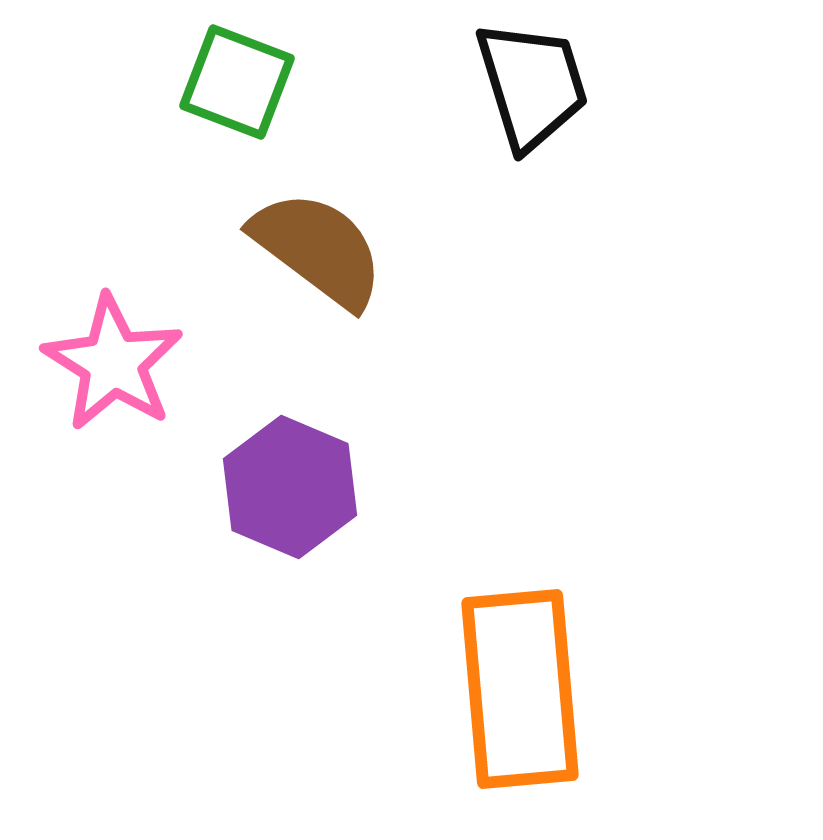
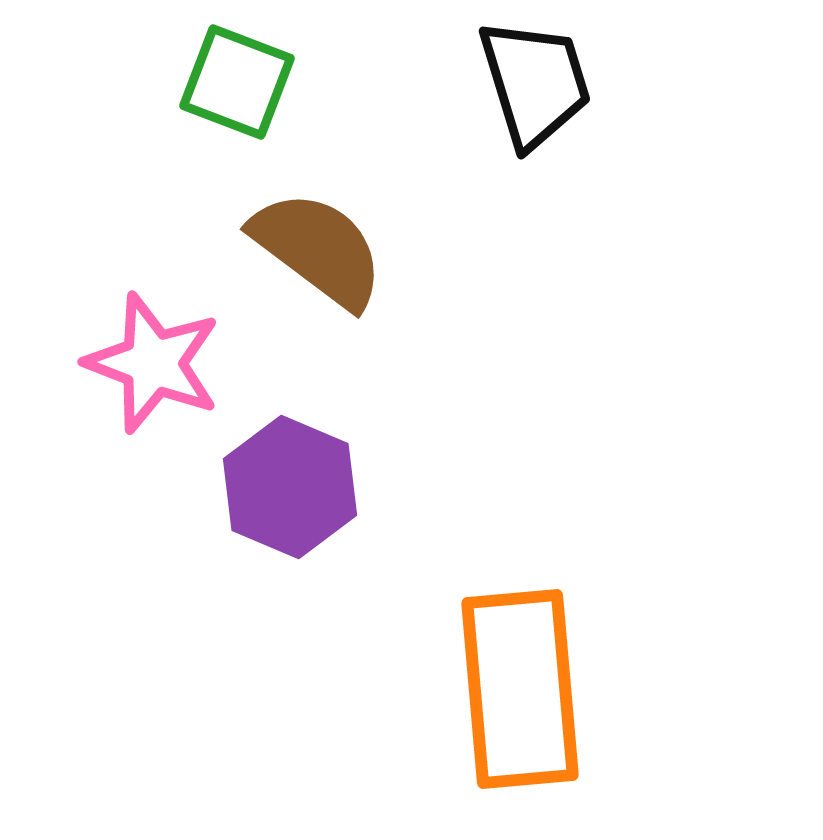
black trapezoid: moved 3 px right, 2 px up
pink star: moved 40 px right; rotated 11 degrees counterclockwise
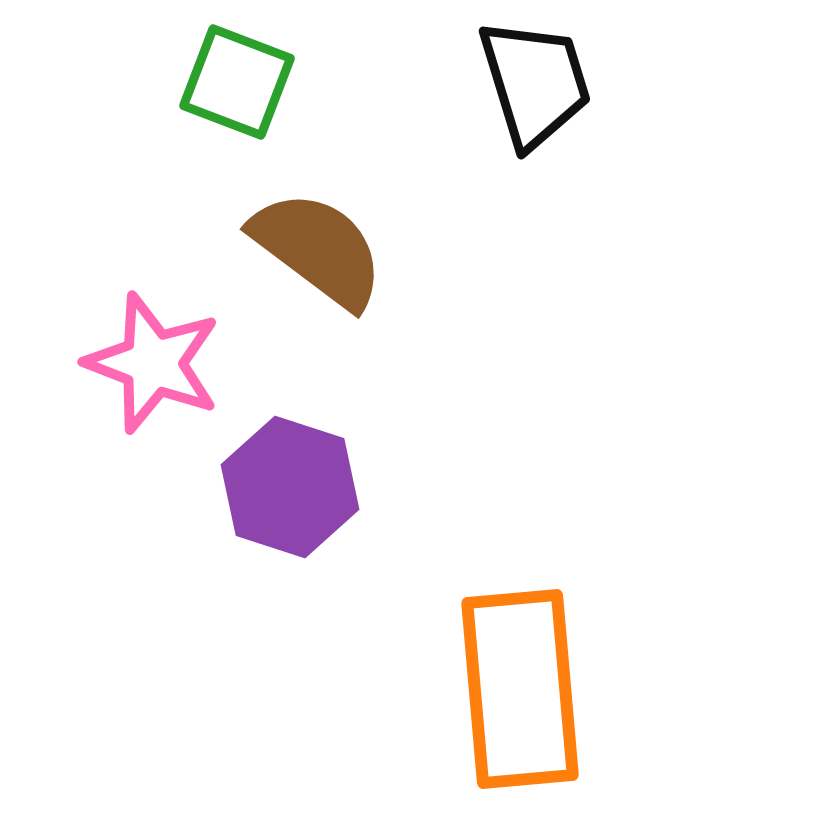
purple hexagon: rotated 5 degrees counterclockwise
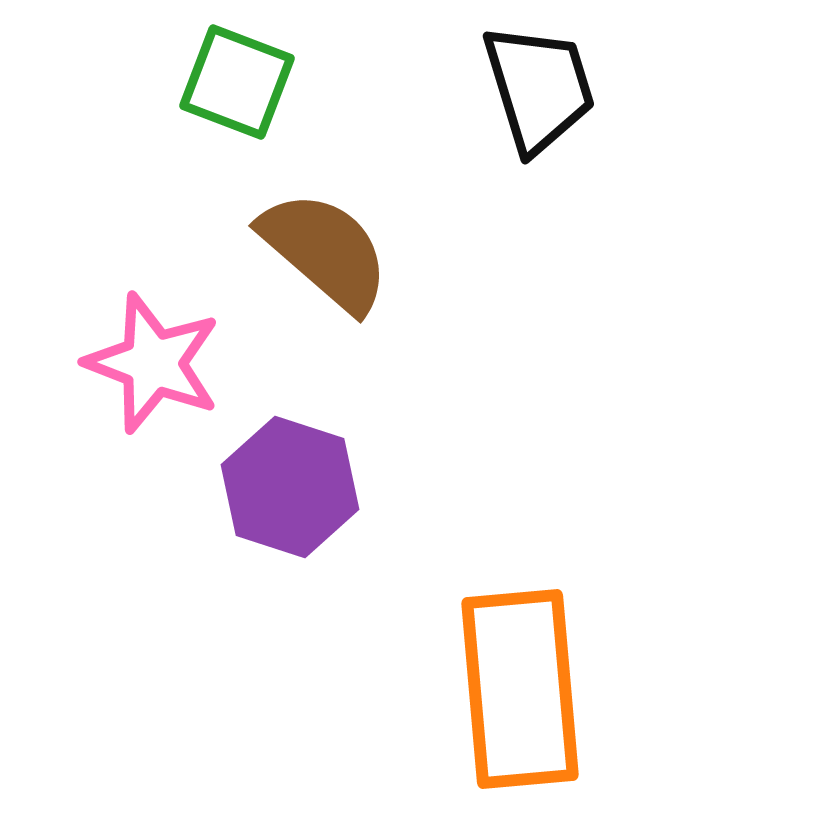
black trapezoid: moved 4 px right, 5 px down
brown semicircle: moved 7 px right, 2 px down; rotated 4 degrees clockwise
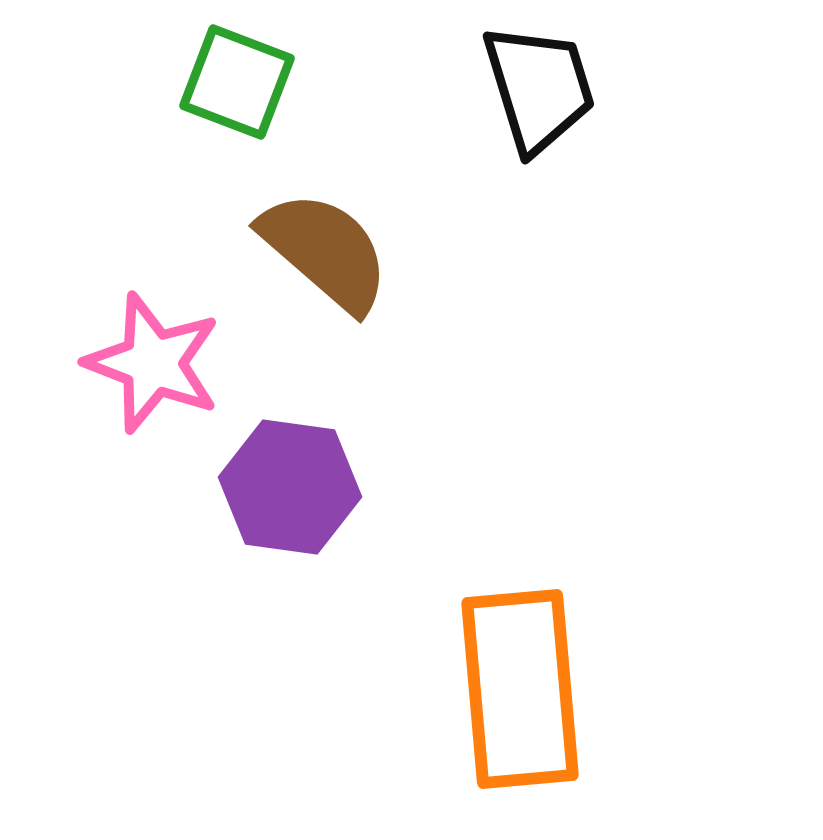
purple hexagon: rotated 10 degrees counterclockwise
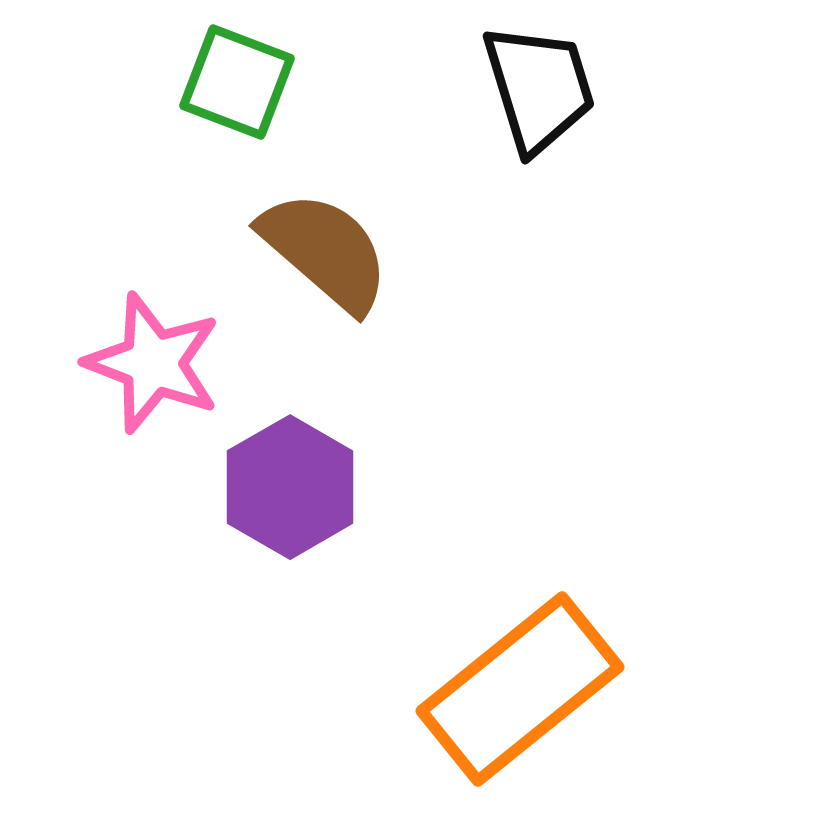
purple hexagon: rotated 22 degrees clockwise
orange rectangle: rotated 56 degrees clockwise
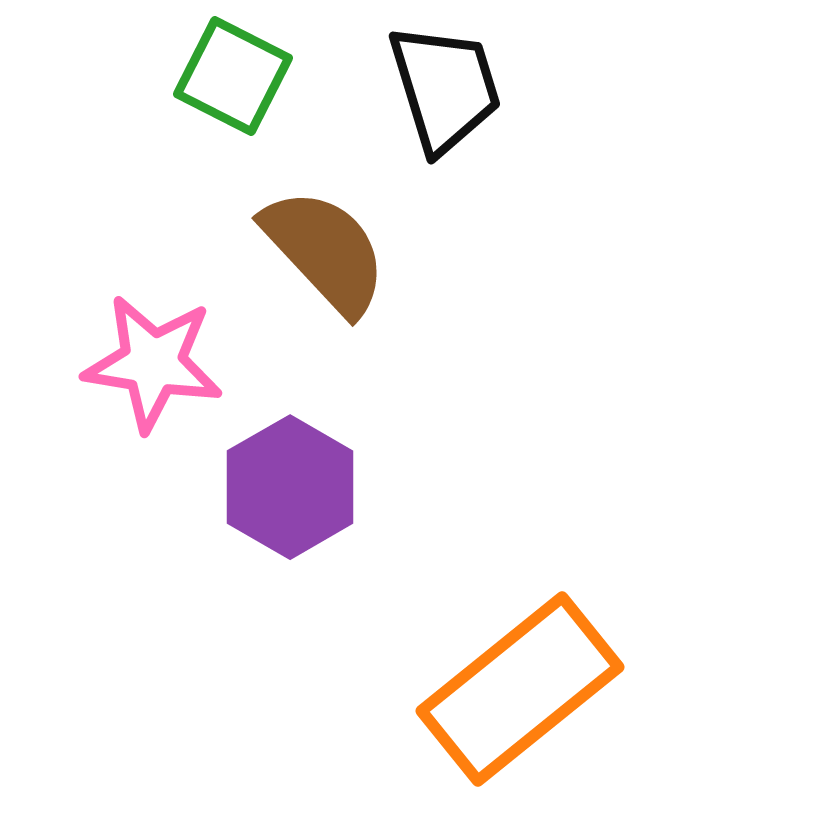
green square: moved 4 px left, 6 px up; rotated 6 degrees clockwise
black trapezoid: moved 94 px left
brown semicircle: rotated 6 degrees clockwise
pink star: rotated 12 degrees counterclockwise
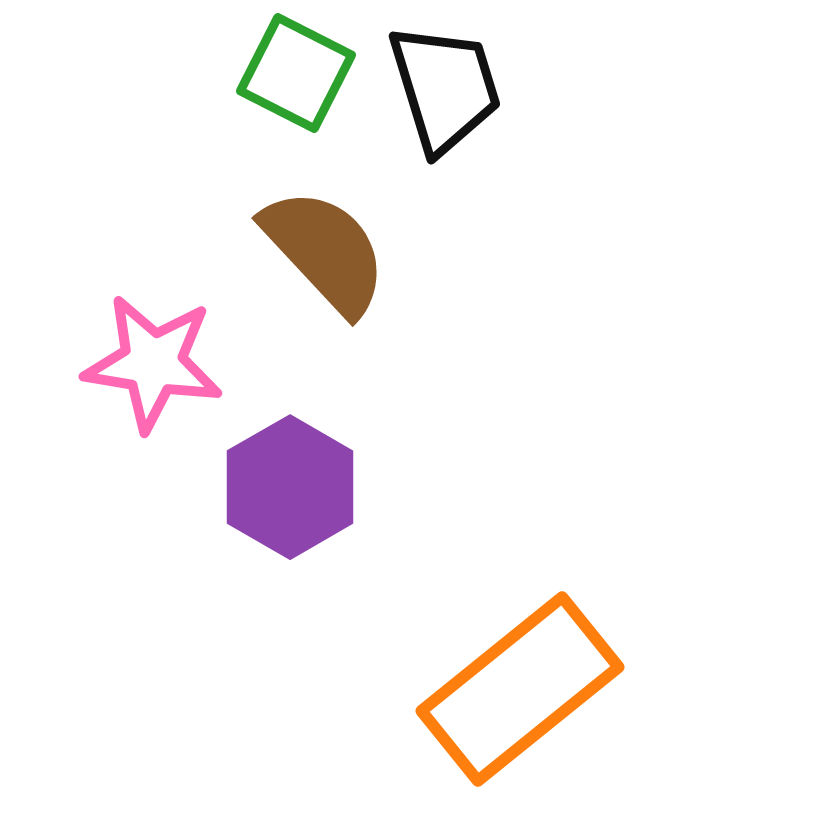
green square: moved 63 px right, 3 px up
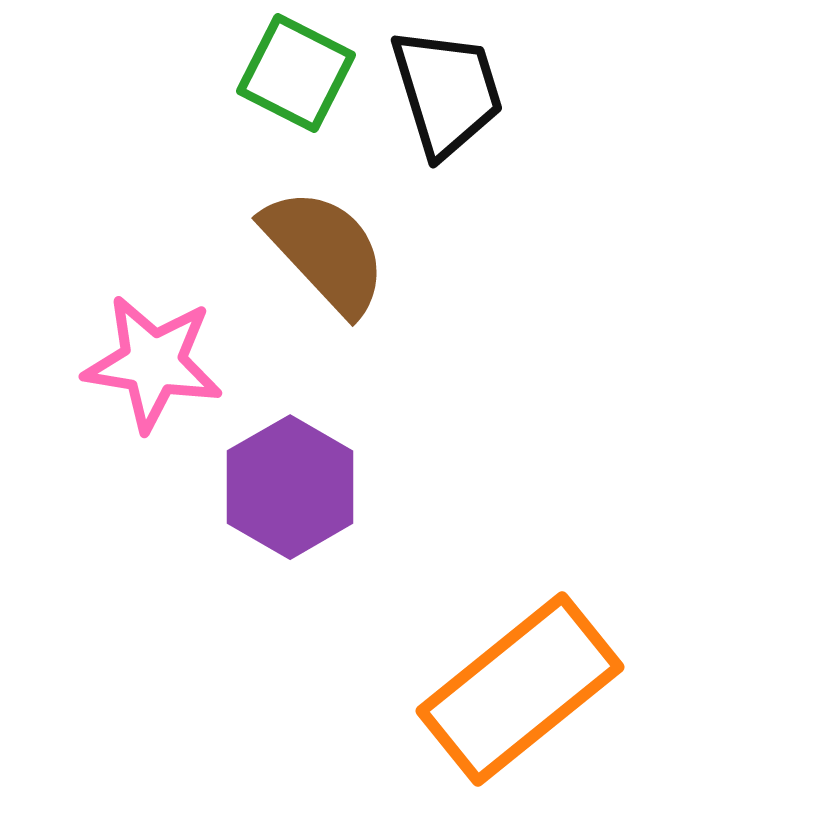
black trapezoid: moved 2 px right, 4 px down
